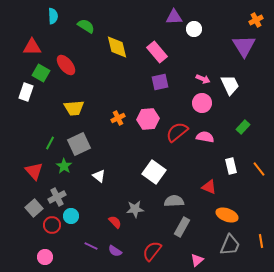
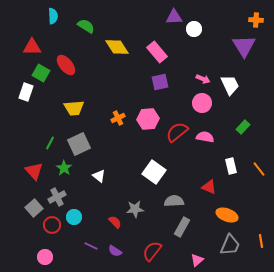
orange cross at (256, 20): rotated 32 degrees clockwise
yellow diamond at (117, 47): rotated 20 degrees counterclockwise
green star at (64, 166): moved 2 px down
cyan circle at (71, 216): moved 3 px right, 1 px down
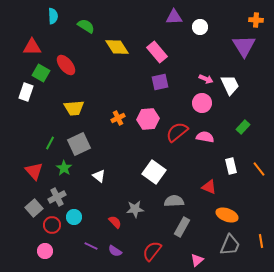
white circle at (194, 29): moved 6 px right, 2 px up
pink arrow at (203, 79): moved 3 px right
pink circle at (45, 257): moved 6 px up
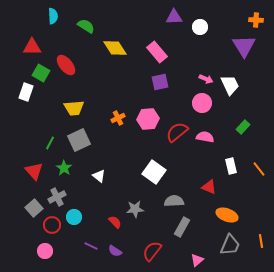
yellow diamond at (117, 47): moved 2 px left, 1 px down
gray square at (79, 144): moved 4 px up
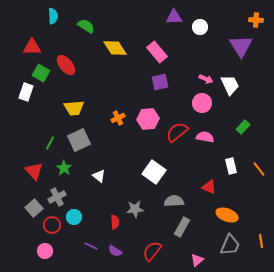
purple triangle at (244, 46): moved 3 px left
red semicircle at (115, 222): rotated 40 degrees clockwise
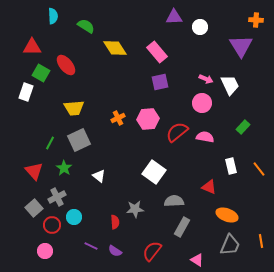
pink triangle at (197, 260): rotated 48 degrees counterclockwise
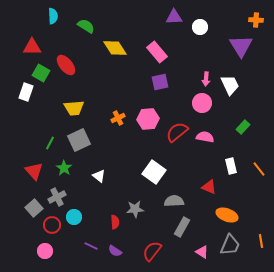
pink arrow at (206, 79): rotated 72 degrees clockwise
pink triangle at (197, 260): moved 5 px right, 8 px up
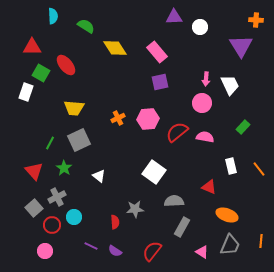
yellow trapezoid at (74, 108): rotated 10 degrees clockwise
orange line at (261, 241): rotated 16 degrees clockwise
